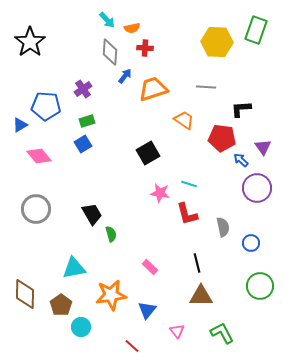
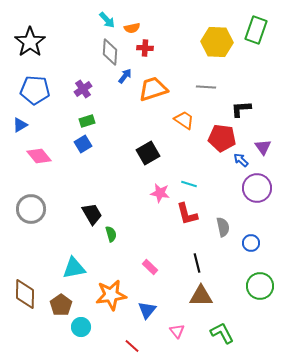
blue pentagon at (46, 106): moved 11 px left, 16 px up
gray circle at (36, 209): moved 5 px left
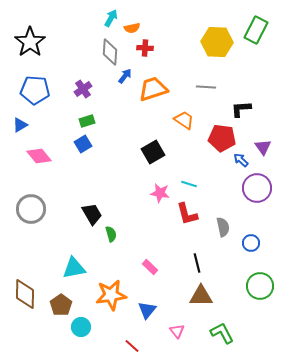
cyan arrow at (107, 20): moved 4 px right, 2 px up; rotated 108 degrees counterclockwise
green rectangle at (256, 30): rotated 8 degrees clockwise
black square at (148, 153): moved 5 px right, 1 px up
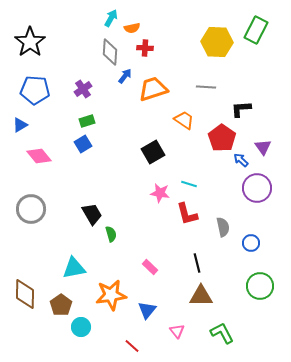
red pentagon at (222, 138): rotated 28 degrees clockwise
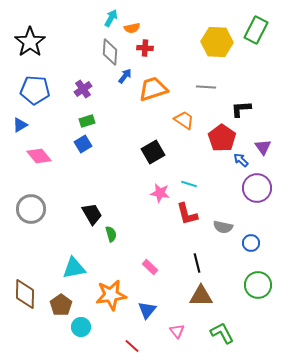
gray semicircle at (223, 227): rotated 114 degrees clockwise
green circle at (260, 286): moved 2 px left, 1 px up
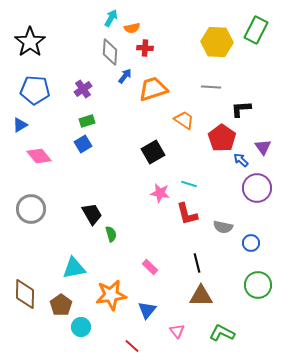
gray line at (206, 87): moved 5 px right
green L-shape at (222, 333): rotated 35 degrees counterclockwise
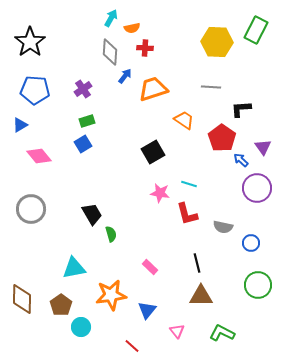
brown diamond at (25, 294): moved 3 px left, 5 px down
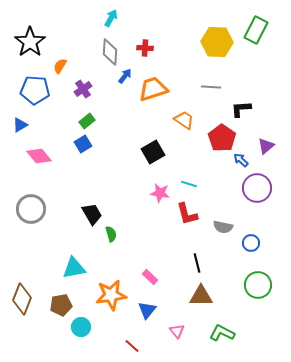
orange semicircle at (132, 28): moved 72 px left, 38 px down; rotated 133 degrees clockwise
green rectangle at (87, 121): rotated 21 degrees counterclockwise
purple triangle at (263, 147): moved 3 px right, 1 px up; rotated 24 degrees clockwise
pink rectangle at (150, 267): moved 10 px down
brown diamond at (22, 299): rotated 20 degrees clockwise
brown pentagon at (61, 305): rotated 25 degrees clockwise
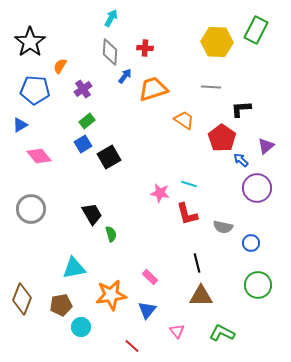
black square at (153, 152): moved 44 px left, 5 px down
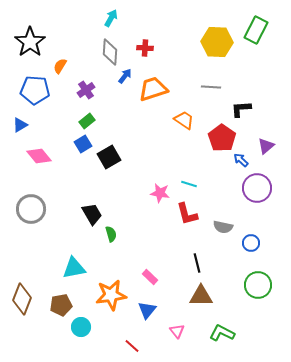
purple cross at (83, 89): moved 3 px right, 1 px down
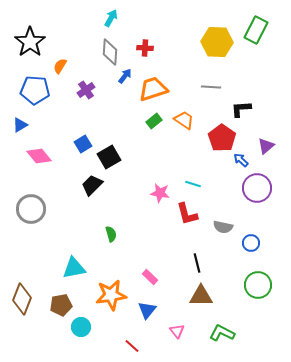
green rectangle at (87, 121): moved 67 px right
cyan line at (189, 184): moved 4 px right
black trapezoid at (92, 214): moved 29 px up; rotated 105 degrees counterclockwise
